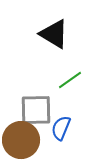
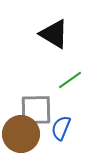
brown circle: moved 6 px up
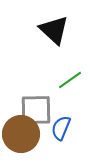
black triangle: moved 4 px up; rotated 12 degrees clockwise
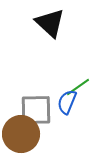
black triangle: moved 4 px left, 7 px up
green line: moved 8 px right, 7 px down
blue semicircle: moved 6 px right, 26 px up
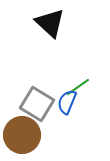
gray square: moved 1 px right, 6 px up; rotated 32 degrees clockwise
brown circle: moved 1 px right, 1 px down
